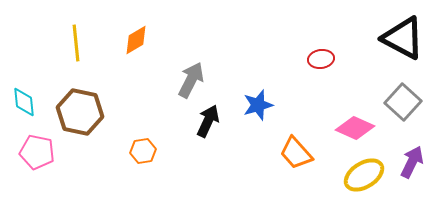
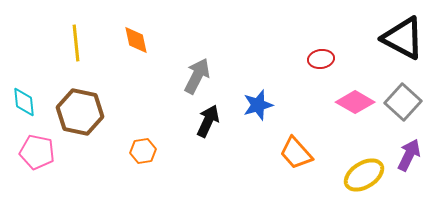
orange diamond: rotated 72 degrees counterclockwise
gray arrow: moved 6 px right, 4 px up
pink diamond: moved 26 px up; rotated 6 degrees clockwise
purple arrow: moved 3 px left, 7 px up
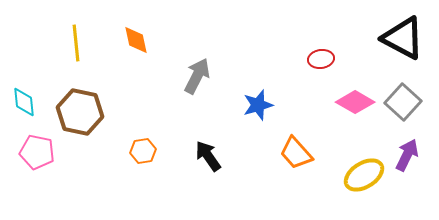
black arrow: moved 35 px down; rotated 60 degrees counterclockwise
purple arrow: moved 2 px left
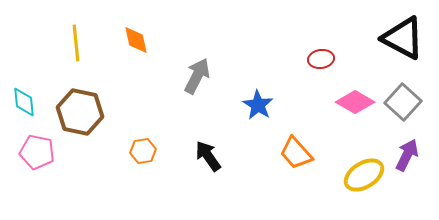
blue star: rotated 24 degrees counterclockwise
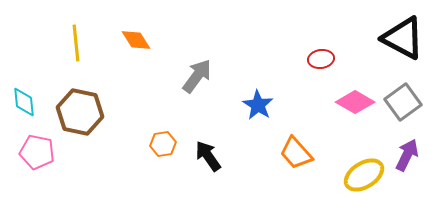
orange diamond: rotated 20 degrees counterclockwise
gray arrow: rotated 9 degrees clockwise
gray square: rotated 12 degrees clockwise
orange hexagon: moved 20 px right, 7 px up
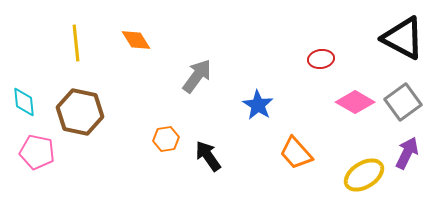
orange hexagon: moved 3 px right, 5 px up
purple arrow: moved 2 px up
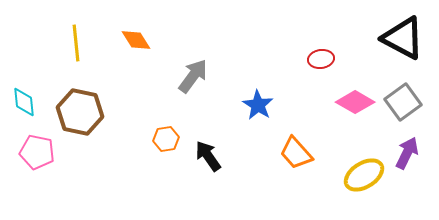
gray arrow: moved 4 px left
